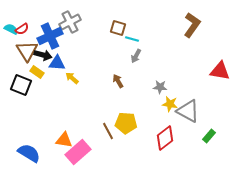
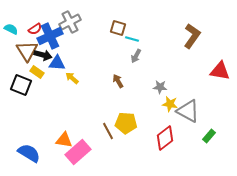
brown L-shape: moved 11 px down
red semicircle: moved 13 px right
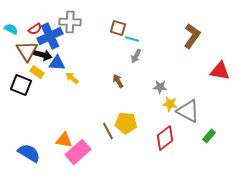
gray cross: rotated 30 degrees clockwise
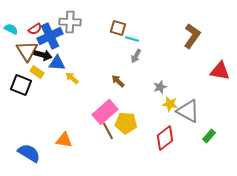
brown arrow: rotated 16 degrees counterclockwise
gray star: rotated 24 degrees counterclockwise
pink rectangle: moved 27 px right, 40 px up
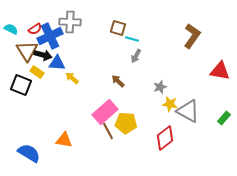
green rectangle: moved 15 px right, 18 px up
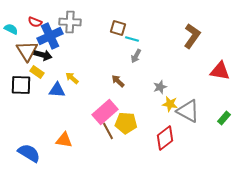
red semicircle: moved 7 px up; rotated 56 degrees clockwise
blue triangle: moved 27 px down
black square: rotated 20 degrees counterclockwise
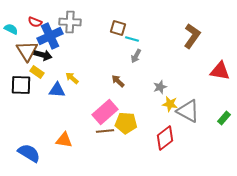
brown line: moved 3 px left; rotated 66 degrees counterclockwise
